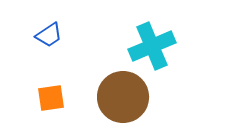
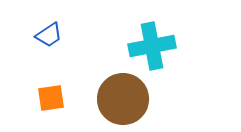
cyan cross: rotated 12 degrees clockwise
brown circle: moved 2 px down
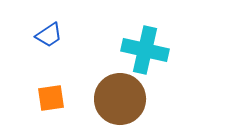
cyan cross: moved 7 px left, 4 px down; rotated 24 degrees clockwise
brown circle: moved 3 px left
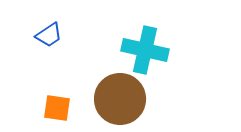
orange square: moved 6 px right, 10 px down; rotated 16 degrees clockwise
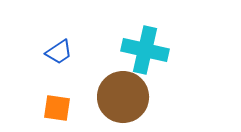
blue trapezoid: moved 10 px right, 17 px down
brown circle: moved 3 px right, 2 px up
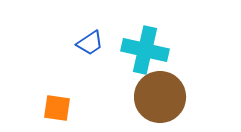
blue trapezoid: moved 31 px right, 9 px up
brown circle: moved 37 px right
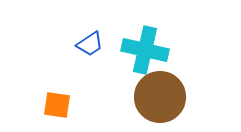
blue trapezoid: moved 1 px down
orange square: moved 3 px up
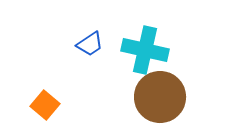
orange square: moved 12 px left; rotated 32 degrees clockwise
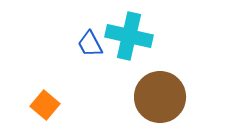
blue trapezoid: rotated 96 degrees clockwise
cyan cross: moved 16 px left, 14 px up
